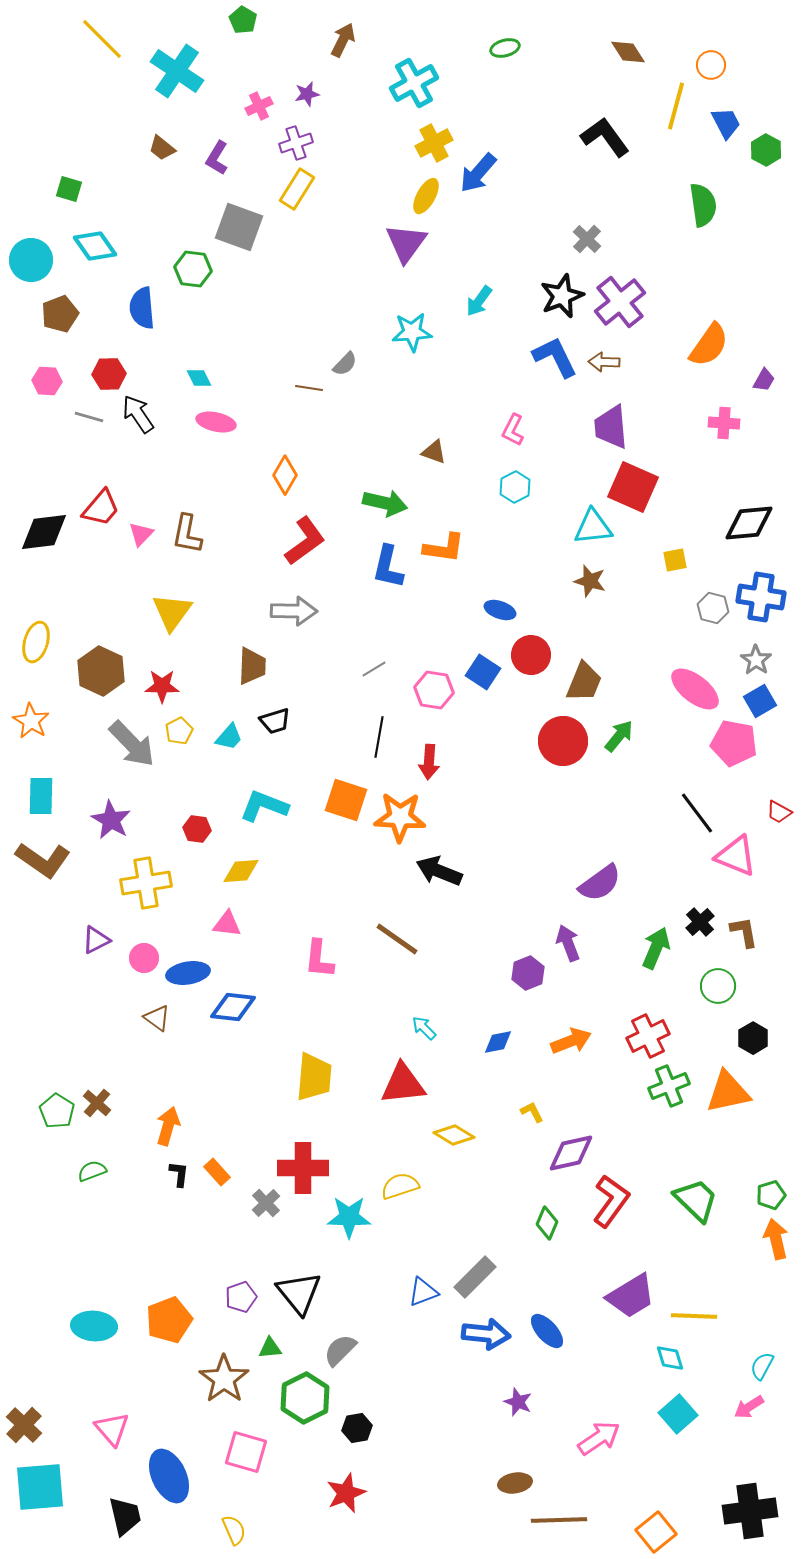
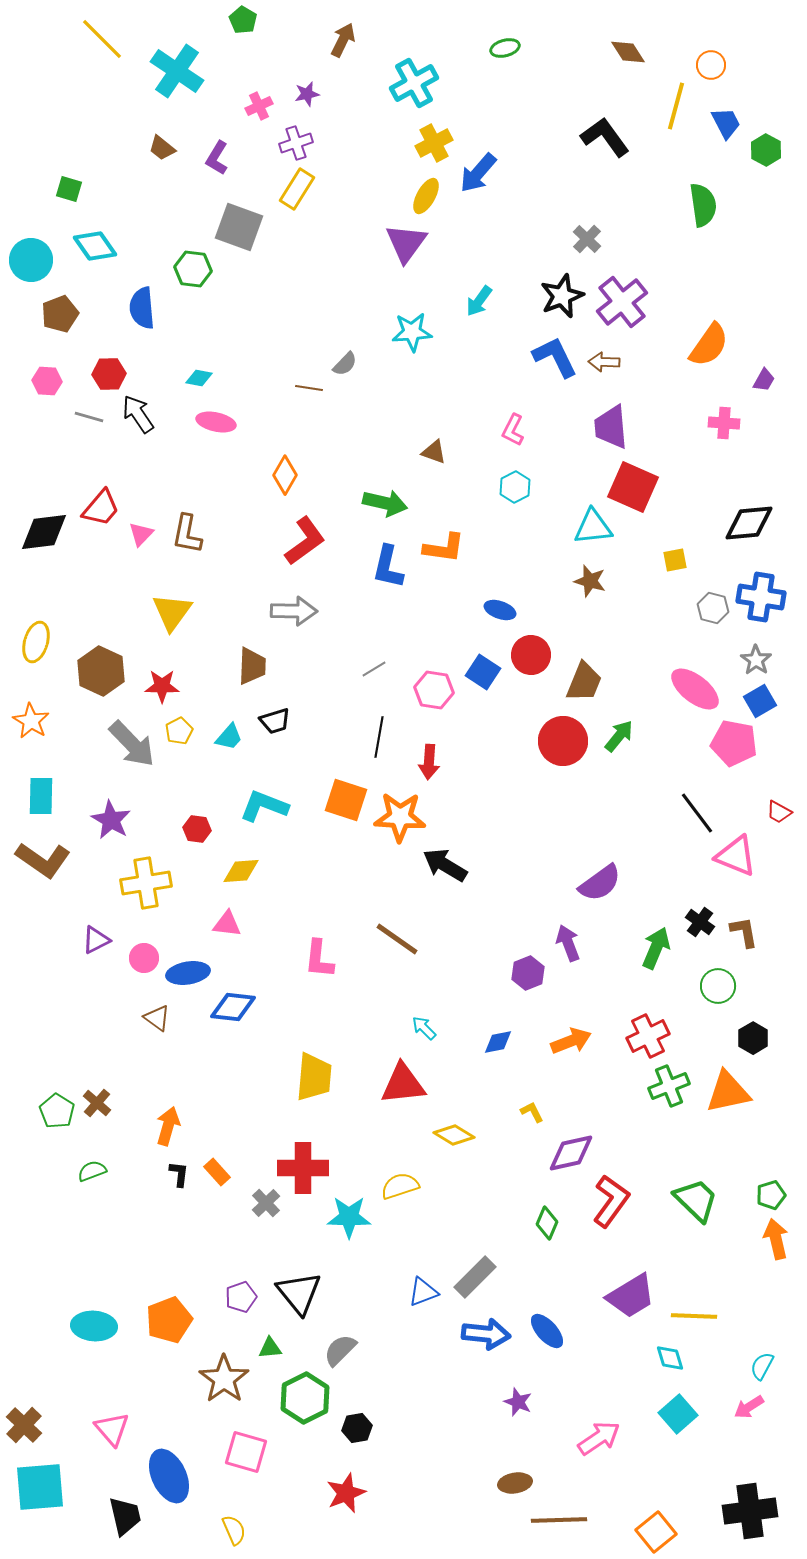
purple cross at (620, 302): moved 2 px right
cyan diamond at (199, 378): rotated 52 degrees counterclockwise
black arrow at (439, 871): moved 6 px right, 6 px up; rotated 9 degrees clockwise
black cross at (700, 922): rotated 12 degrees counterclockwise
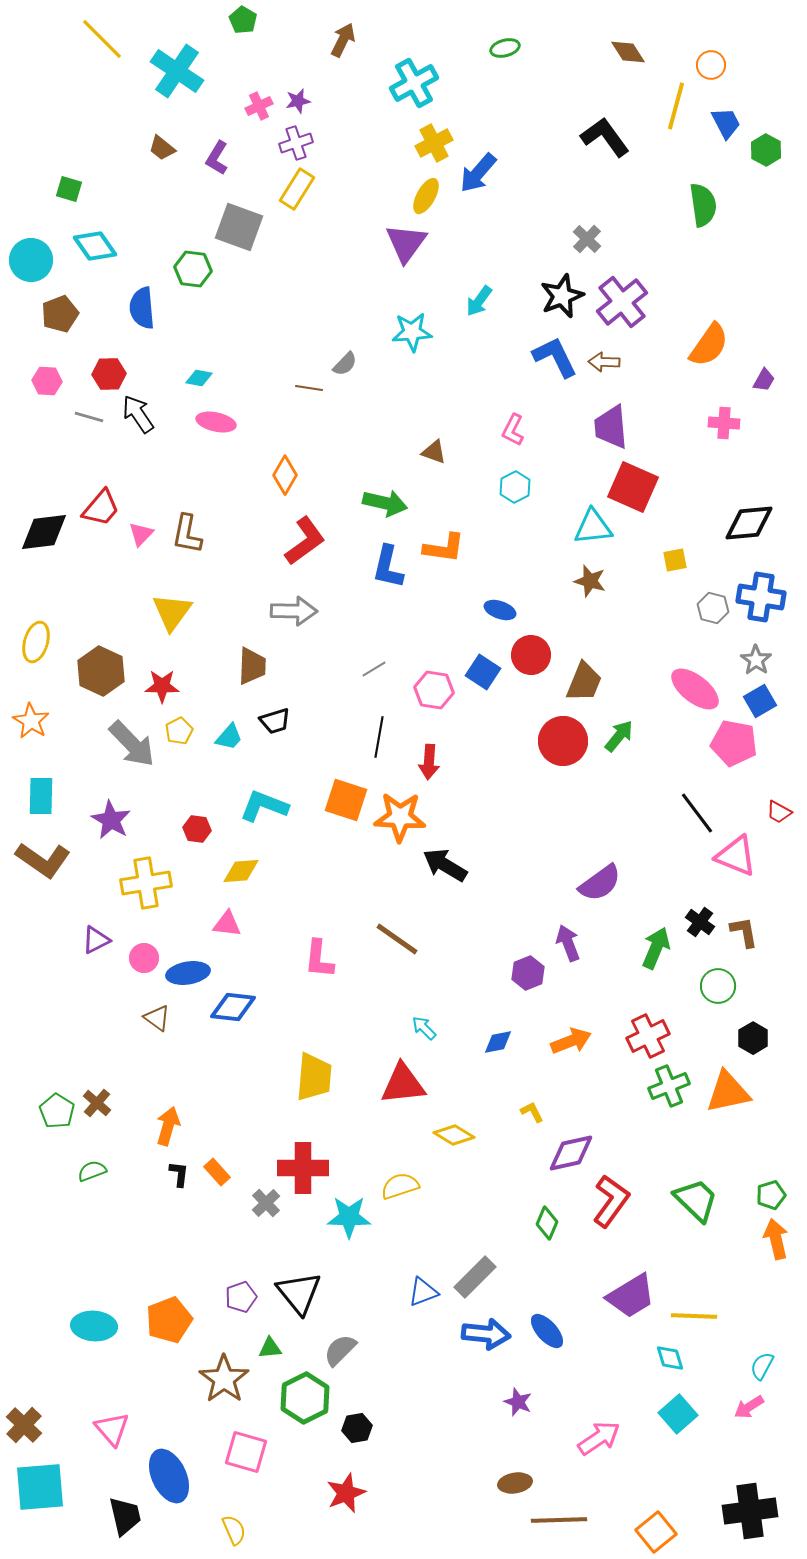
purple star at (307, 94): moved 9 px left, 7 px down
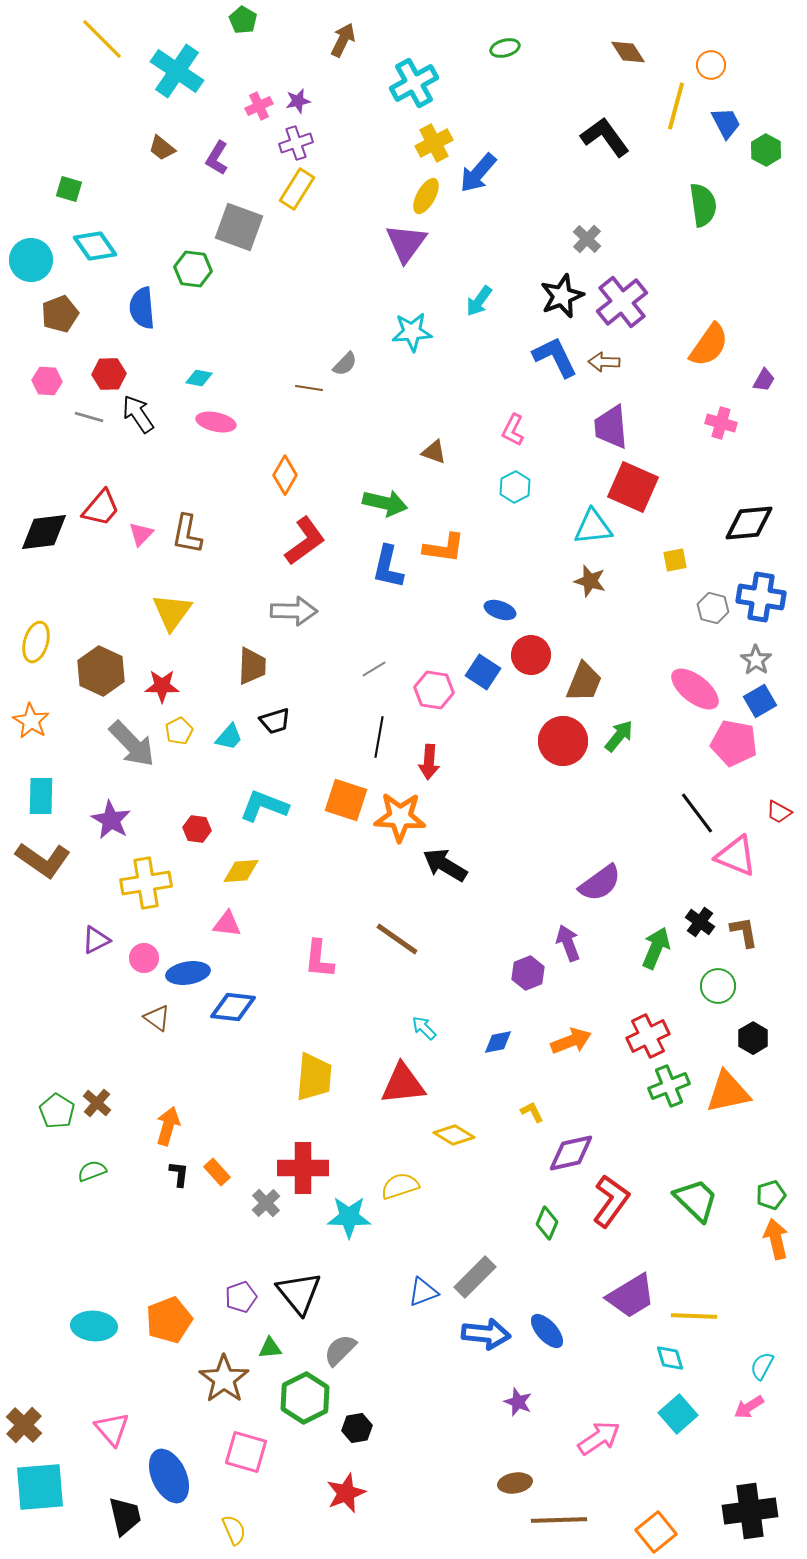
pink cross at (724, 423): moved 3 px left; rotated 12 degrees clockwise
